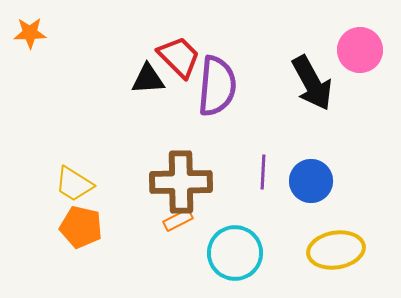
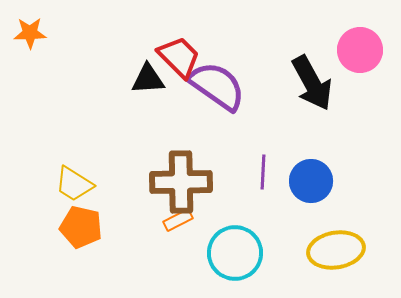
purple semicircle: rotated 60 degrees counterclockwise
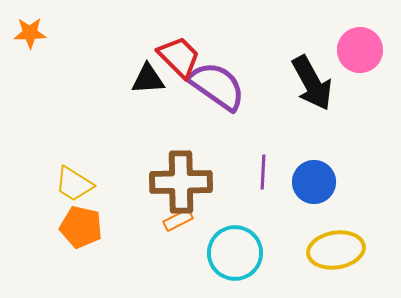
blue circle: moved 3 px right, 1 px down
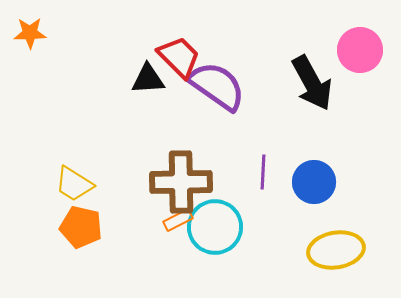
cyan circle: moved 20 px left, 26 px up
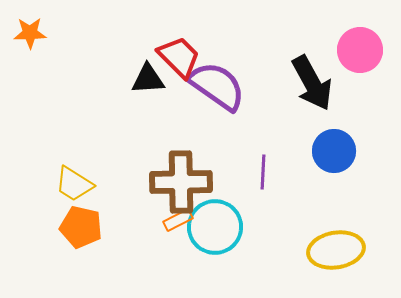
blue circle: moved 20 px right, 31 px up
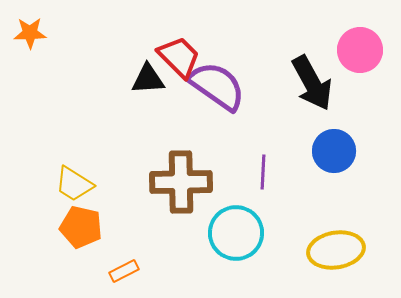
orange rectangle: moved 54 px left, 51 px down
cyan circle: moved 21 px right, 6 px down
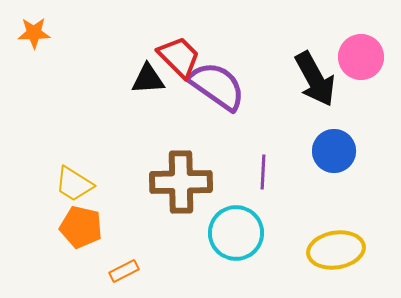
orange star: moved 4 px right
pink circle: moved 1 px right, 7 px down
black arrow: moved 3 px right, 4 px up
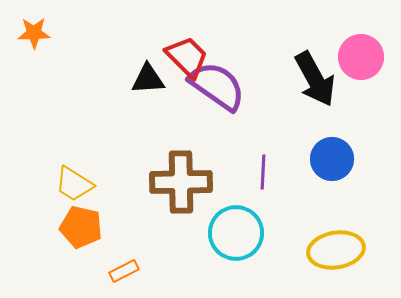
red trapezoid: moved 8 px right
blue circle: moved 2 px left, 8 px down
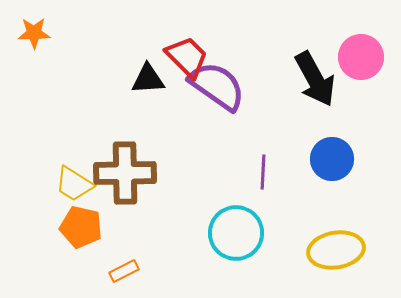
brown cross: moved 56 px left, 9 px up
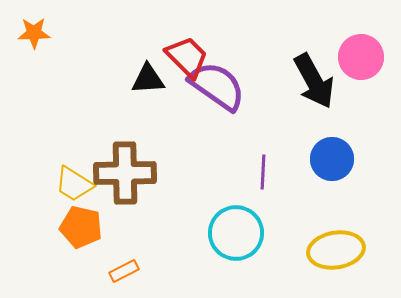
black arrow: moved 1 px left, 2 px down
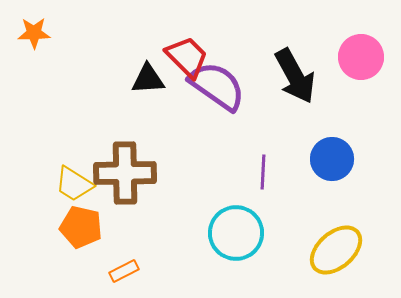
black arrow: moved 19 px left, 5 px up
yellow ellipse: rotated 32 degrees counterclockwise
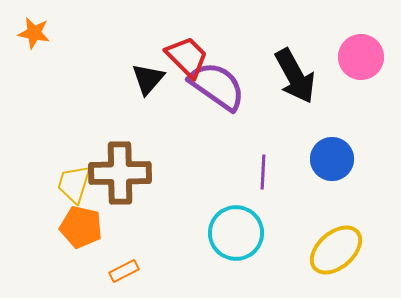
orange star: rotated 12 degrees clockwise
black triangle: rotated 45 degrees counterclockwise
brown cross: moved 5 px left
yellow trapezoid: rotated 75 degrees clockwise
